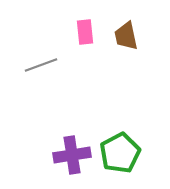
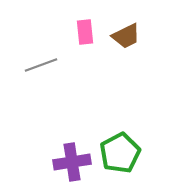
brown trapezoid: rotated 104 degrees counterclockwise
purple cross: moved 7 px down
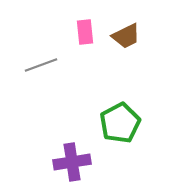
green pentagon: moved 30 px up
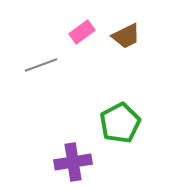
pink rectangle: moved 3 px left; rotated 60 degrees clockwise
purple cross: moved 1 px right
